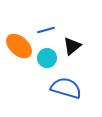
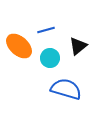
black triangle: moved 6 px right
cyan circle: moved 3 px right
blue semicircle: moved 1 px down
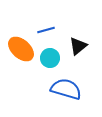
orange ellipse: moved 2 px right, 3 px down
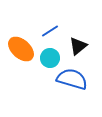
blue line: moved 4 px right, 1 px down; rotated 18 degrees counterclockwise
blue semicircle: moved 6 px right, 10 px up
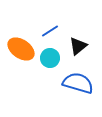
orange ellipse: rotated 8 degrees counterclockwise
blue semicircle: moved 6 px right, 4 px down
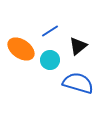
cyan circle: moved 2 px down
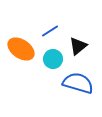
cyan circle: moved 3 px right, 1 px up
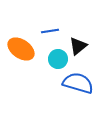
blue line: rotated 24 degrees clockwise
cyan circle: moved 5 px right
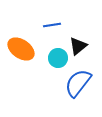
blue line: moved 2 px right, 6 px up
cyan circle: moved 1 px up
blue semicircle: rotated 68 degrees counterclockwise
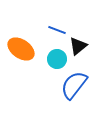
blue line: moved 5 px right, 5 px down; rotated 30 degrees clockwise
cyan circle: moved 1 px left, 1 px down
blue semicircle: moved 4 px left, 2 px down
